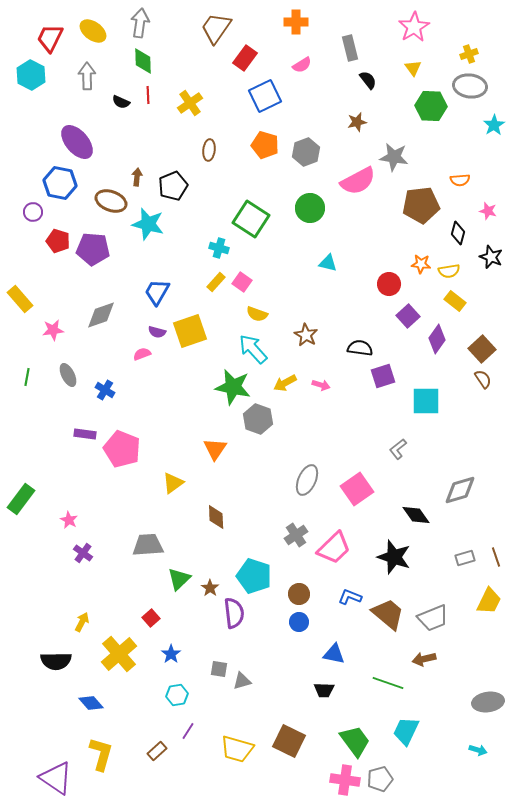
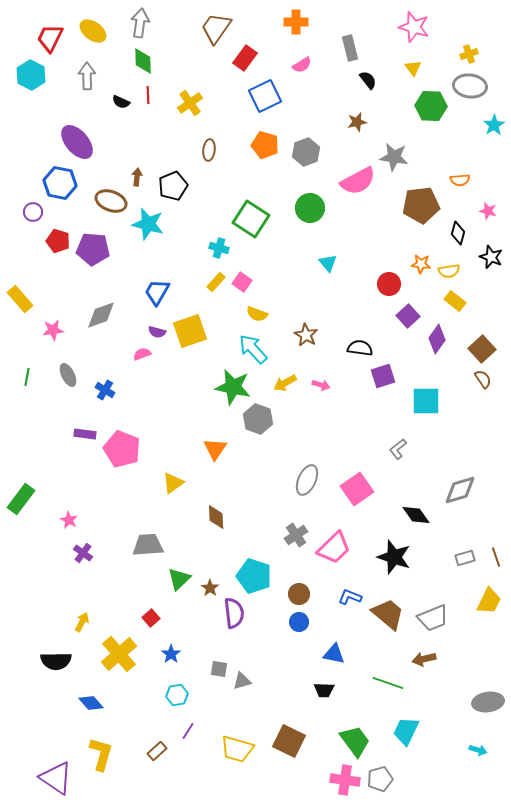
pink star at (414, 27): rotated 24 degrees counterclockwise
cyan triangle at (328, 263): rotated 36 degrees clockwise
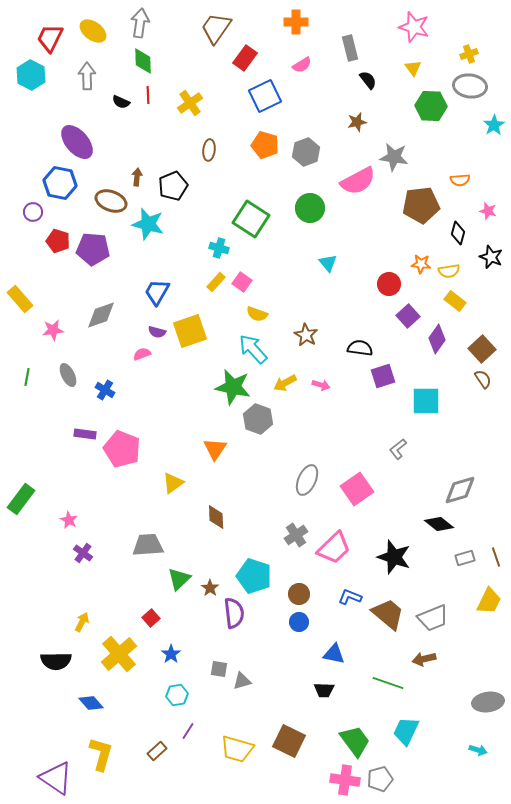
black diamond at (416, 515): moved 23 px right, 9 px down; rotated 16 degrees counterclockwise
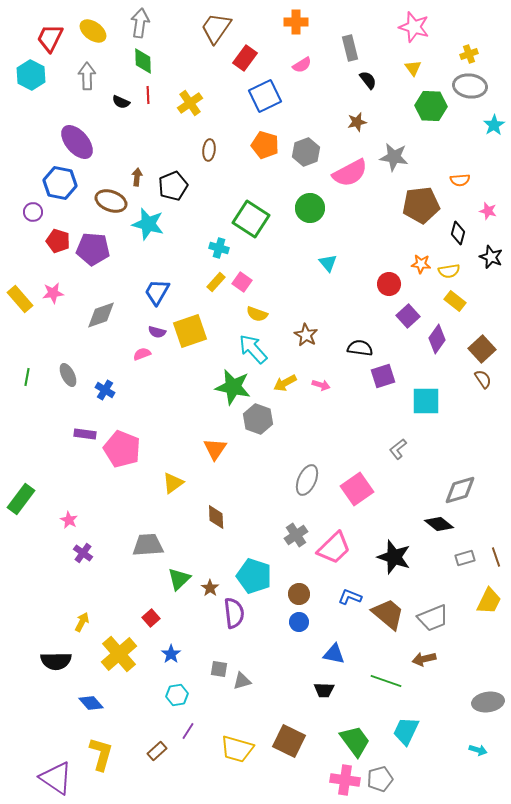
pink semicircle at (358, 181): moved 8 px left, 8 px up
pink star at (53, 330): moved 37 px up
green line at (388, 683): moved 2 px left, 2 px up
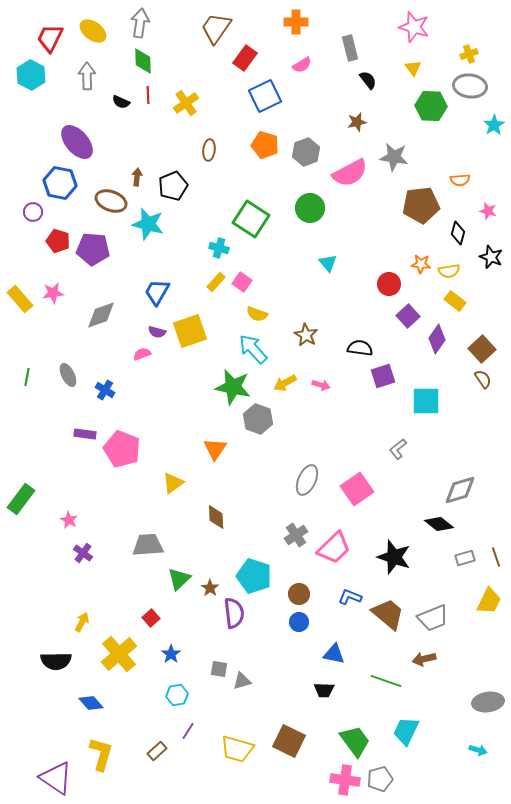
yellow cross at (190, 103): moved 4 px left
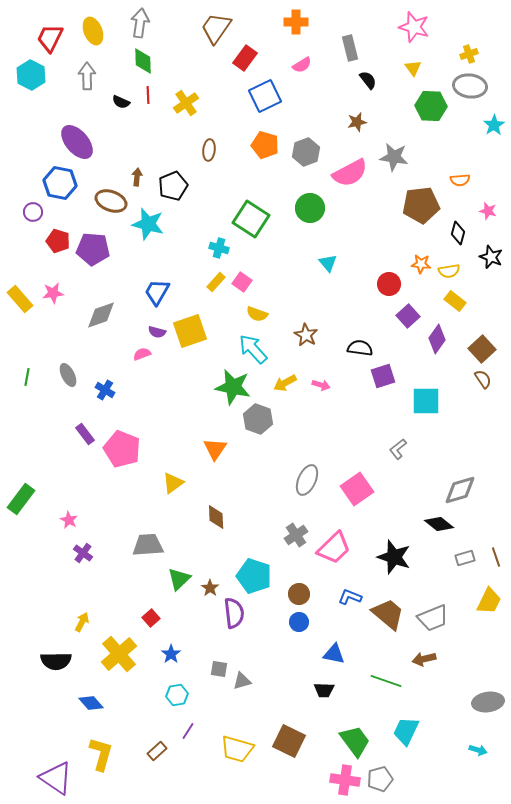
yellow ellipse at (93, 31): rotated 32 degrees clockwise
purple rectangle at (85, 434): rotated 45 degrees clockwise
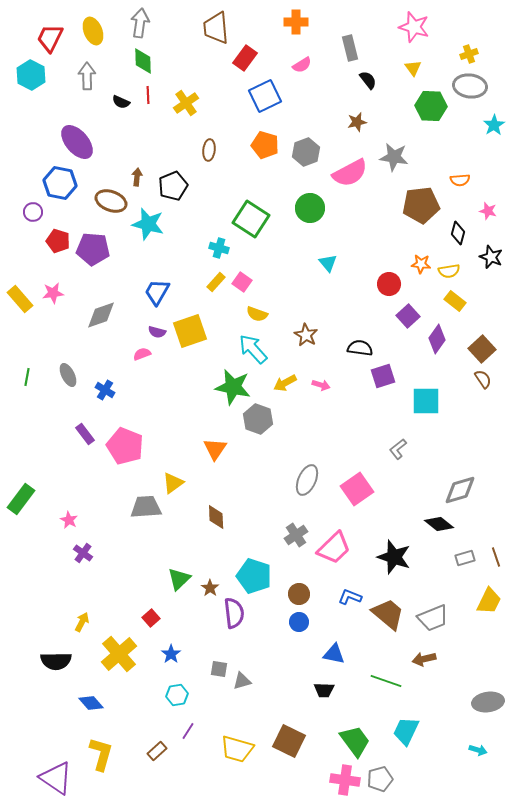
brown trapezoid at (216, 28): rotated 40 degrees counterclockwise
pink pentagon at (122, 449): moved 3 px right, 3 px up
gray trapezoid at (148, 545): moved 2 px left, 38 px up
